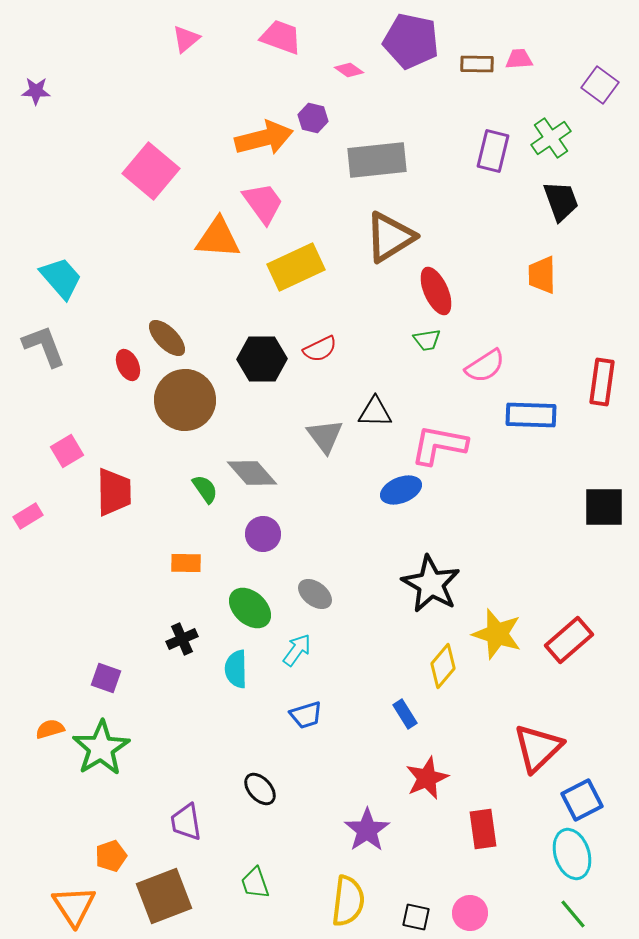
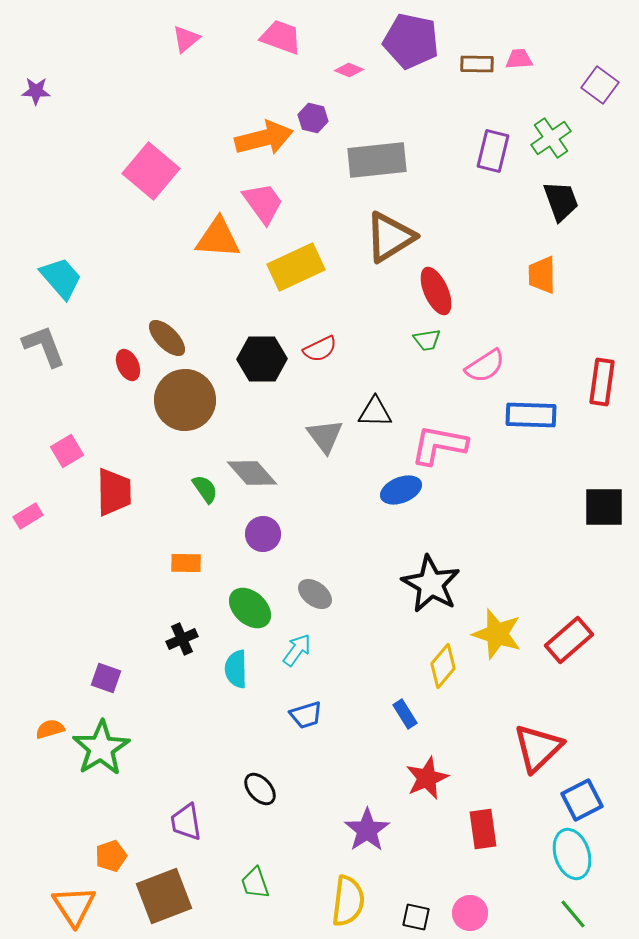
pink diamond at (349, 70): rotated 12 degrees counterclockwise
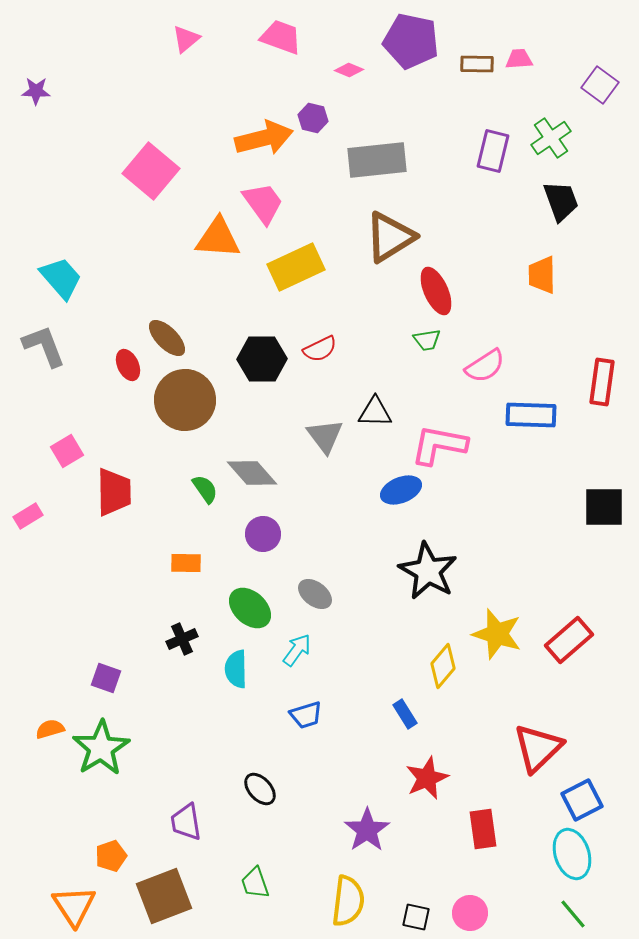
black star at (431, 584): moved 3 px left, 13 px up
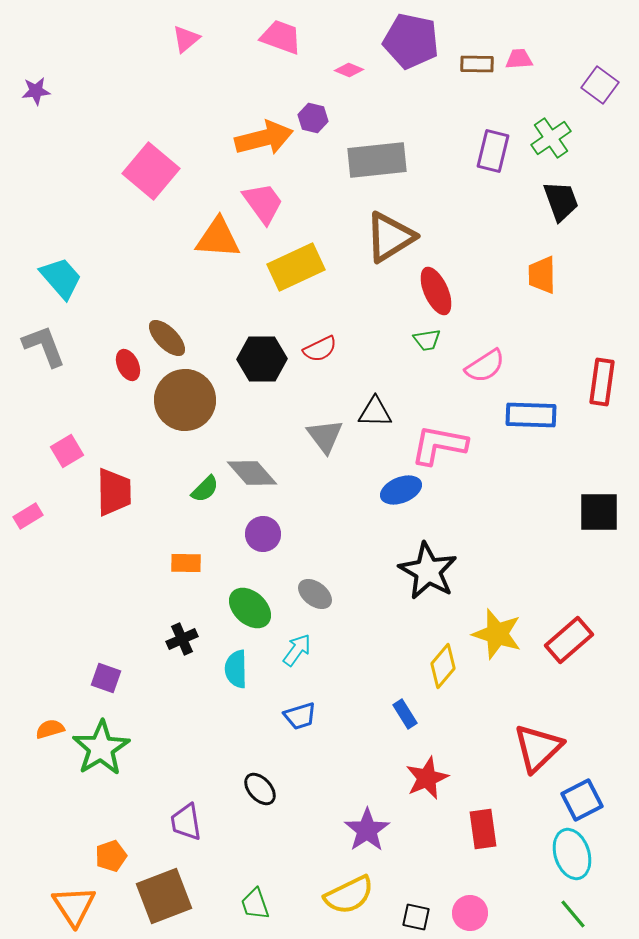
purple star at (36, 91): rotated 8 degrees counterclockwise
green semicircle at (205, 489): rotated 80 degrees clockwise
black square at (604, 507): moved 5 px left, 5 px down
blue trapezoid at (306, 715): moved 6 px left, 1 px down
green trapezoid at (255, 883): moved 21 px down
yellow semicircle at (348, 901): moved 1 px right, 6 px up; rotated 57 degrees clockwise
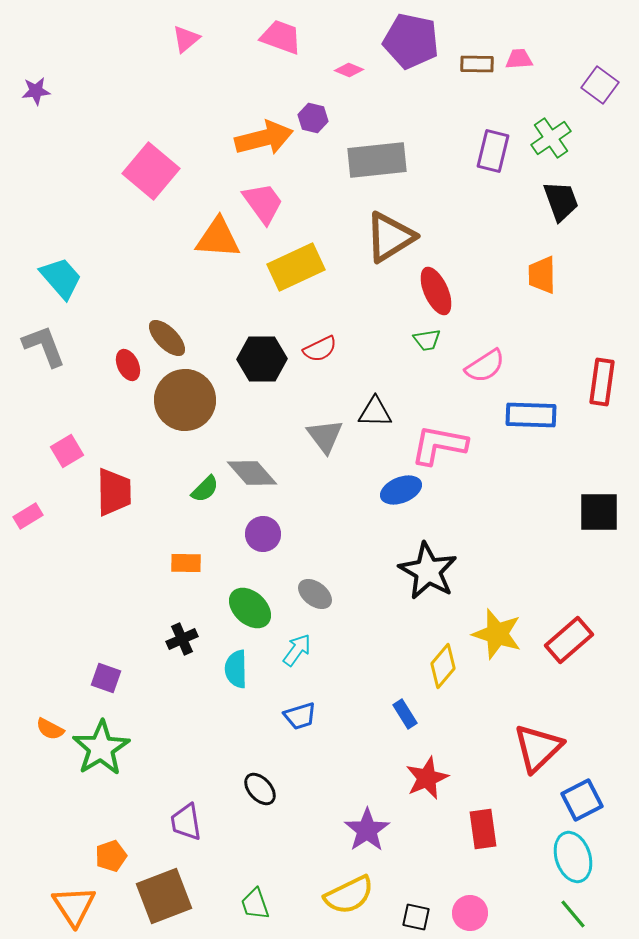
orange semicircle at (50, 729): rotated 136 degrees counterclockwise
cyan ellipse at (572, 854): moved 1 px right, 3 px down
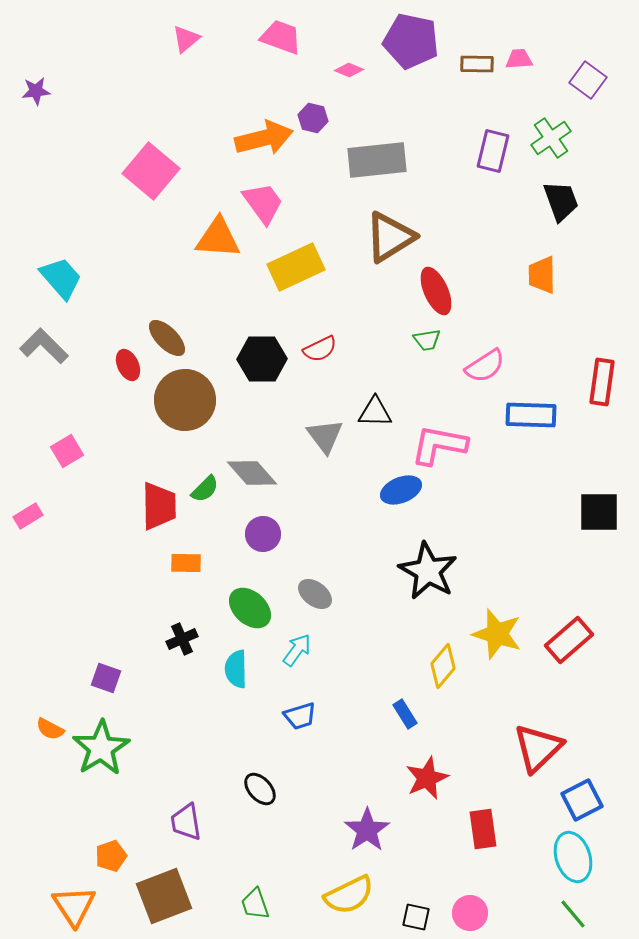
purple square at (600, 85): moved 12 px left, 5 px up
gray L-shape at (44, 346): rotated 24 degrees counterclockwise
red trapezoid at (114, 492): moved 45 px right, 14 px down
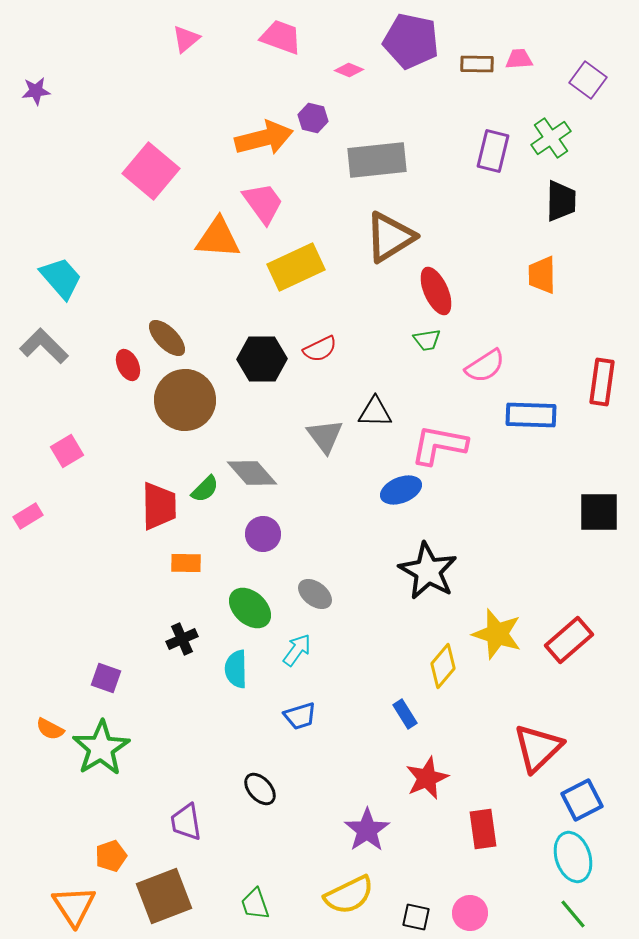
black trapezoid at (561, 201): rotated 21 degrees clockwise
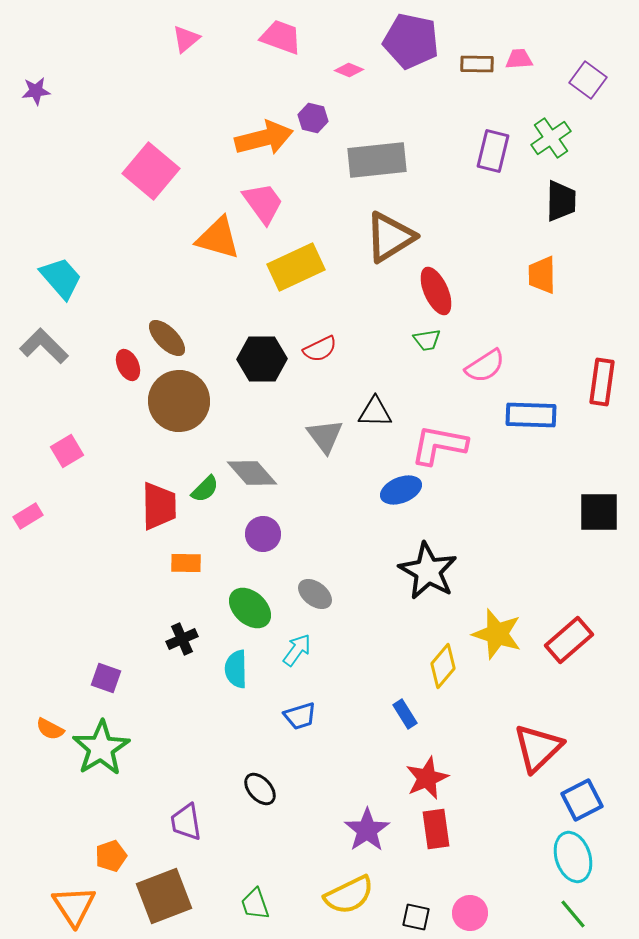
orange triangle at (218, 238): rotated 12 degrees clockwise
brown circle at (185, 400): moved 6 px left, 1 px down
red rectangle at (483, 829): moved 47 px left
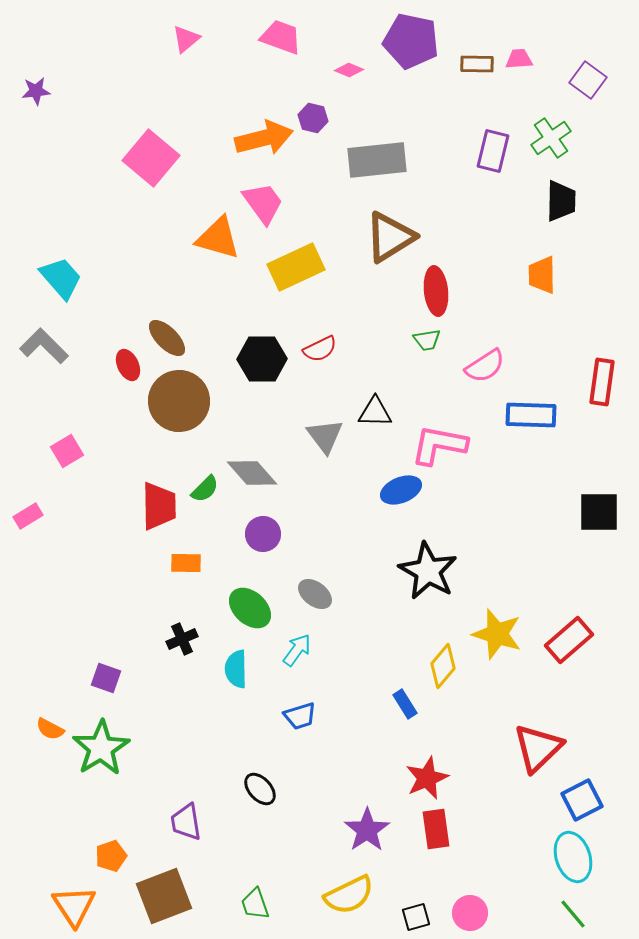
pink square at (151, 171): moved 13 px up
red ellipse at (436, 291): rotated 18 degrees clockwise
blue rectangle at (405, 714): moved 10 px up
black square at (416, 917): rotated 28 degrees counterclockwise
